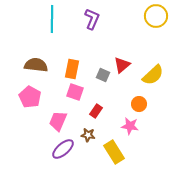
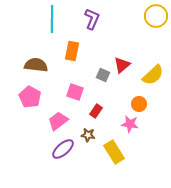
orange rectangle: moved 18 px up
pink trapezoid: rotated 30 degrees clockwise
pink star: moved 2 px up
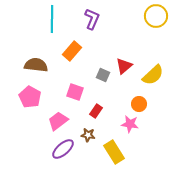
orange rectangle: rotated 30 degrees clockwise
red triangle: moved 2 px right, 1 px down
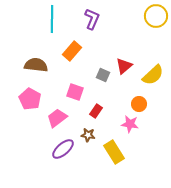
pink pentagon: moved 2 px down
pink trapezoid: moved 1 px left, 3 px up
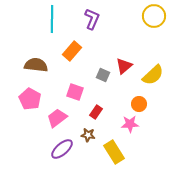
yellow circle: moved 2 px left
red rectangle: moved 1 px down
pink star: rotated 12 degrees counterclockwise
purple ellipse: moved 1 px left
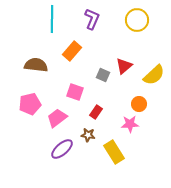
yellow circle: moved 17 px left, 4 px down
yellow semicircle: moved 1 px right
pink pentagon: moved 5 px down; rotated 30 degrees clockwise
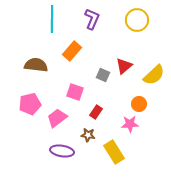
purple ellipse: moved 2 px down; rotated 50 degrees clockwise
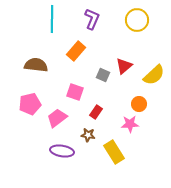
orange rectangle: moved 4 px right
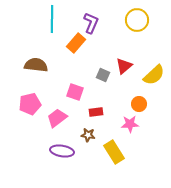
purple L-shape: moved 1 px left, 4 px down
orange rectangle: moved 8 px up
red rectangle: rotated 48 degrees clockwise
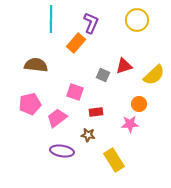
cyan line: moved 1 px left
red triangle: rotated 24 degrees clockwise
yellow rectangle: moved 8 px down
